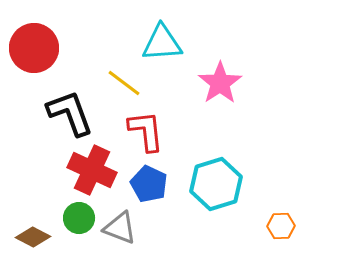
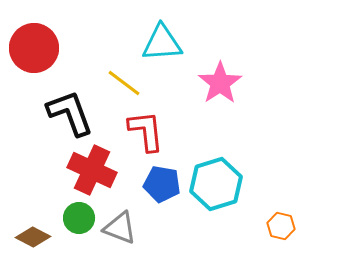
blue pentagon: moved 13 px right; rotated 15 degrees counterclockwise
orange hexagon: rotated 16 degrees clockwise
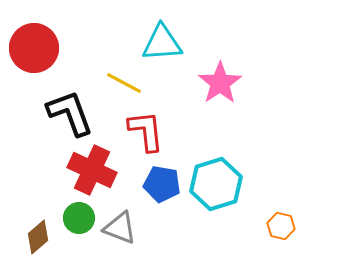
yellow line: rotated 9 degrees counterclockwise
brown diamond: moved 5 px right; rotated 68 degrees counterclockwise
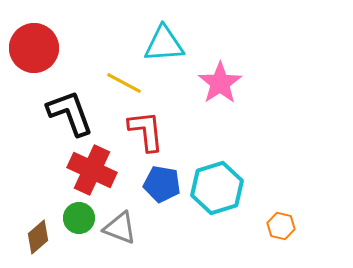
cyan triangle: moved 2 px right, 1 px down
cyan hexagon: moved 1 px right, 4 px down
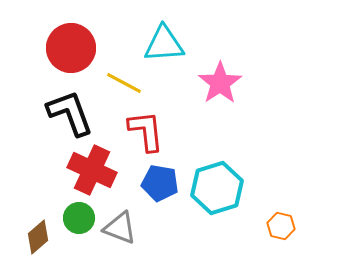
red circle: moved 37 px right
blue pentagon: moved 2 px left, 1 px up
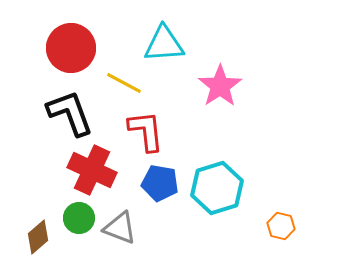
pink star: moved 3 px down
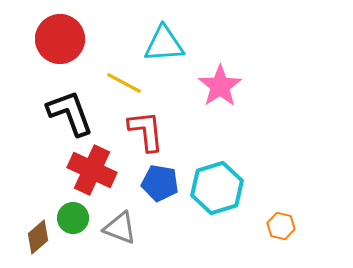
red circle: moved 11 px left, 9 px up
green circle: moved 6 px left
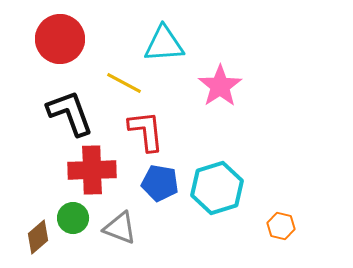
red cross: rotated 27 degrees counterclockwise
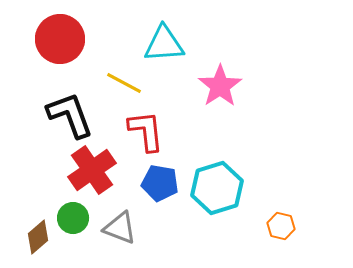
black L-shape: moved 2 px down
red cross: rotated 33 degrees counterclockwise
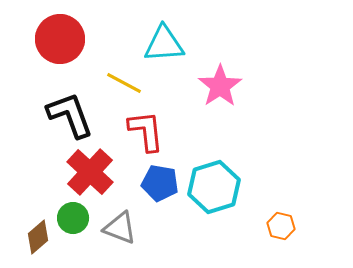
red cross: moved 2 px left, 2 px down; rotated 12 degrees counterclockwise
cyan hexagon: moved 3 px left, 1 px up
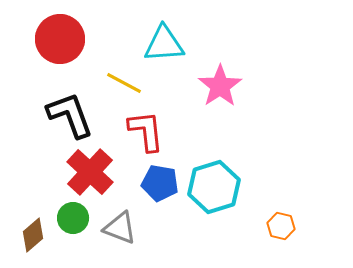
brown diamond: moved 5 px left, 2 px up
